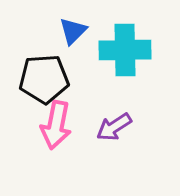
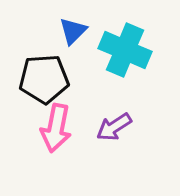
cyan cross: rotated 24 degrees clockwise
pink arrow: moved 3 px down
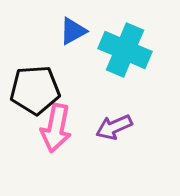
blue triangle: rotated 16 degrees clockwise
black pentagon: moved 9 px left, 11 px down
purple arrow: rotated 9 degrees clockwise
